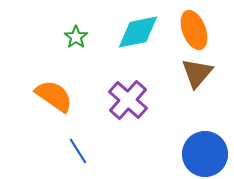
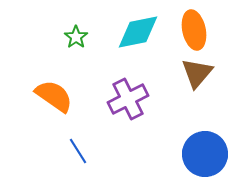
orange ellipse: rotated 9 degrees clockwise
purple cross: moved 1 px up; rotated 21 degrees clockwise
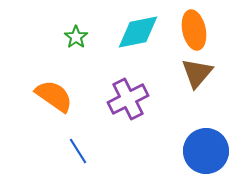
blue circle: moved 1 px right, 3 px up
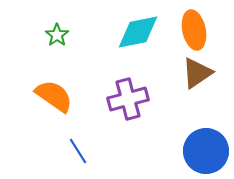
green star: moved 19 px left, 2 px up
brown triangle: rotated 16 degrees clockwise
purple cross: rotated 12 degrees clockwise
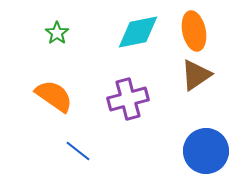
orange ellipse: moved 1 px down
green star: moved 2 px up
brown triangle: moved 1 px left, 2 px down
blue line: rotated 20 degrees counterclockwise
